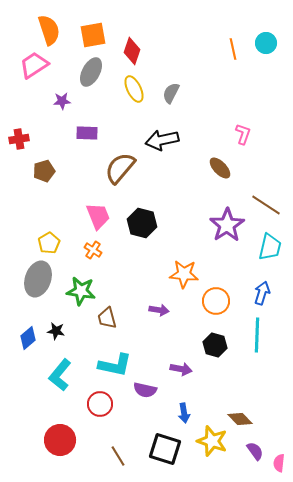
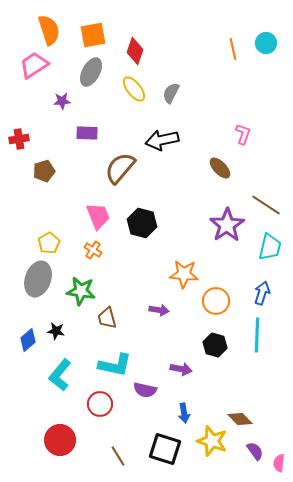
red diamond at (132, 51): moved 3 px right
yellow ellipse at (134, 89): rotated 12 degrees counterclockwise
blue diamond at (28, 338): moved 2 px down
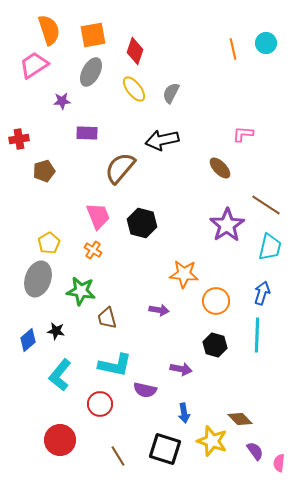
pink L-shape at (243, 134): rotated 105 degrees counterclockwise
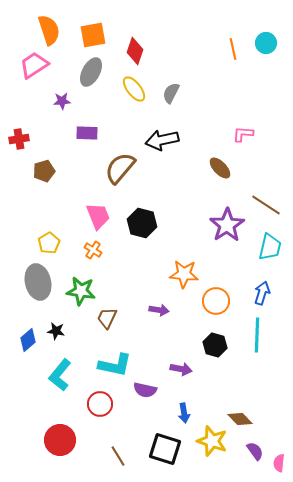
gray ellipse at (38, 279): moved 3 px down; rotated 32 degrees counterclockwise
brown trapezoid at (107, 318): rotated 40 degrees clockwise
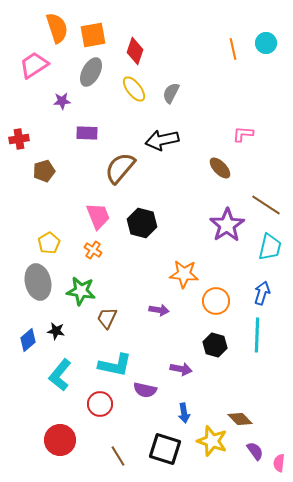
orange semicircle at (49, 30): moved 8 px right, 2 px up
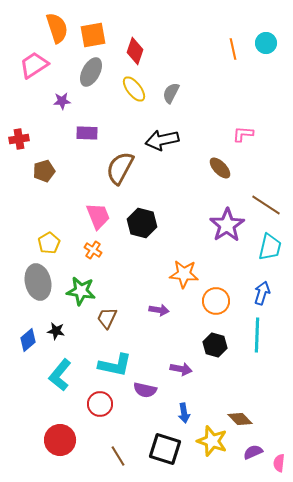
brown semicircle at (120, 168): rotated 12 degrees counterclockwise
purple semicircle at (255, 451): moved 2 px left, 1 px down; rotated 78 degrees counterclockwise
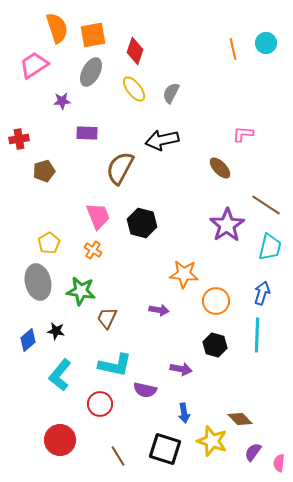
purple semicircle at (253, 452): rotated 30 degrees counterclockwise
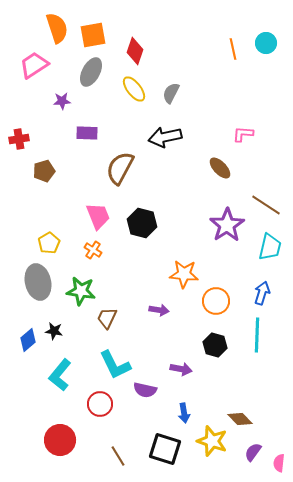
black arrow at (162, 140): moved 3 px right, 3 px up
black star at (56, 331): moved 2 px left
cyan L-shape at (115, 365): rotated 52 degrees clockwise
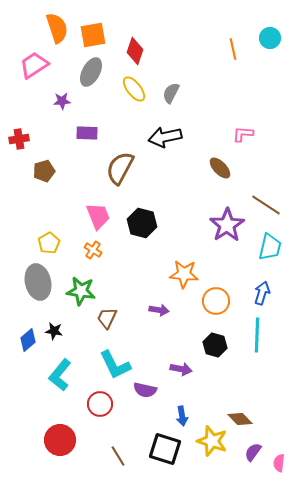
cyan circle at (266, 43): moved 4 px right, 5 px up
blue arrow at (184, 413): moved 2 px left, 3 px down
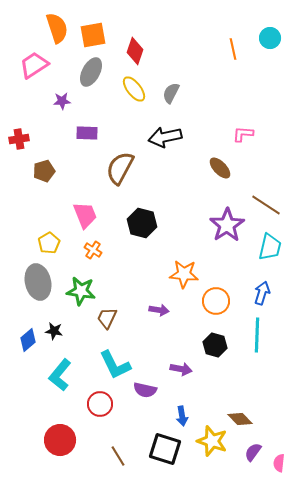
pink trapezoid at (98, 216): moved 13 px left, 1 px up
